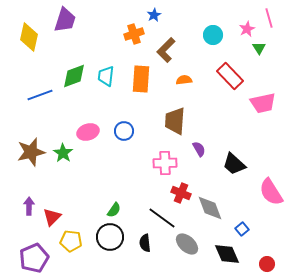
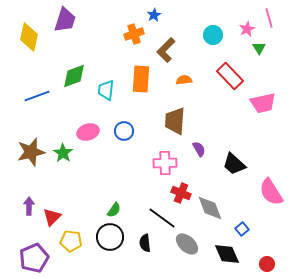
cyan trapezoid: moved 14 px down
blue line: moved 3 px left, 1 px down
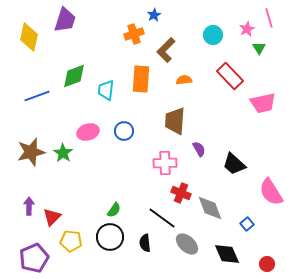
blue square: moved 5 px right, 5 px up
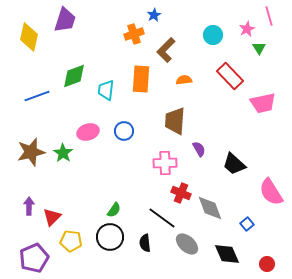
pink line: moved 2 px up
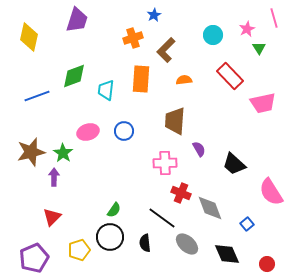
pink line: moved 5 px right, 2 px down
purple trapezoid: moved 12 px right
orange cross: moved 1 px left, 4 px down
purple arrow: moved 25 px right, 29 px up
yellow pentagon: moved 8 px right, 9 px down; rotated 25 degrees counterclockwise
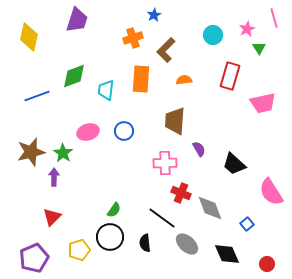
red rectangle: rotated 60 degrees clockwise
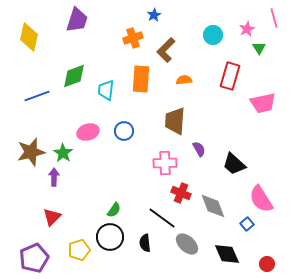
pink semicircle: moved 10 px left, 7 px down
gray diamond: moved 3 px right, 2 px up
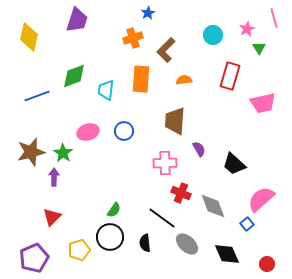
blue star: moved 6 px left, 2 px up
pink semicircle: rotated 80 degrees clockwise
